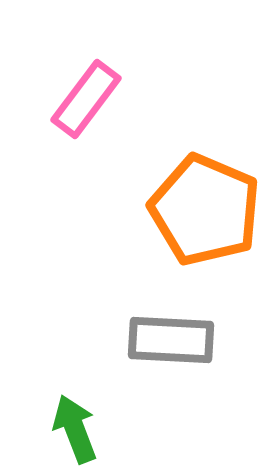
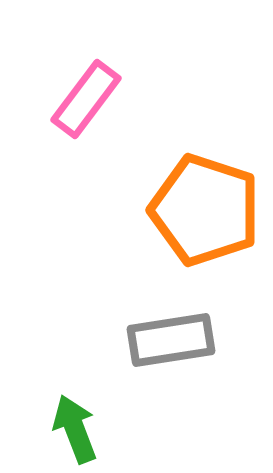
orange pentagon: rotated 5 degrees counterclockwise
gray rectangle: rotated 12 degrees counterclockwise
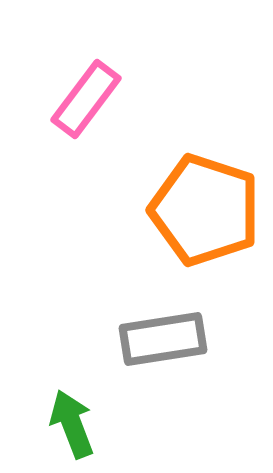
gray rectangle: moved 8 px left, 1 px up
green arrow: moved 3 px left, 5 px up
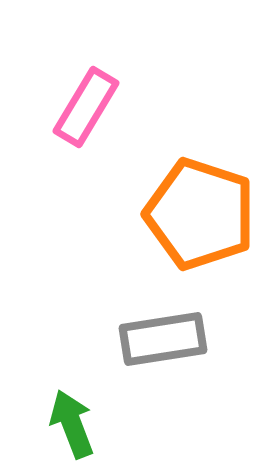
pink rectangle: moved 8 px down; rotated 6 degrees counterclockwise
orange pentagon: moved 5 px left, 4 px down
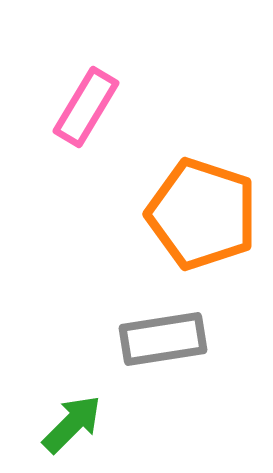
orange pentagon: moved 2 px right
green arrow: rotated 66 degrees clockwise
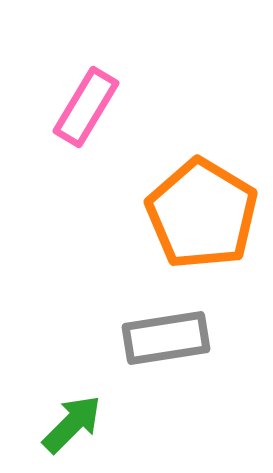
orange pentagon: rotated 13 degrees clockwise
gray rectangle: moved 3 px right, 1 px up
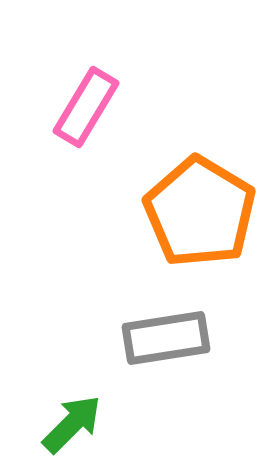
orange pentagon: moved 2 px left, 2 px up
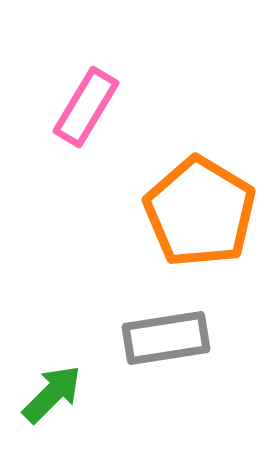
green arrow: moved 20 px left, 30 px up
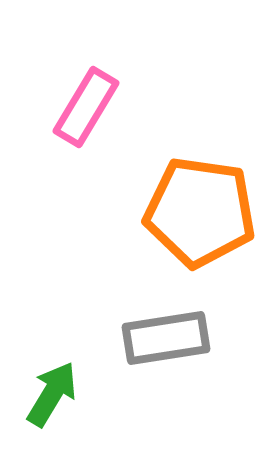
orange pentagon: rotated 23 degrees counterclockwise
green arrow: rotated 14 degrees counterclockwise
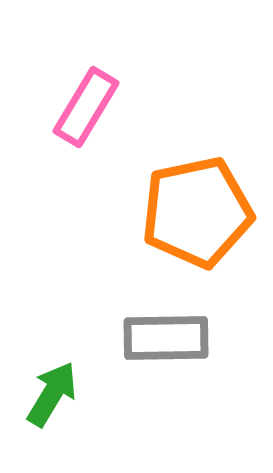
orange pentagon: moved 3 px left; rotated 20 degrees counterclockwise
gray rectangle: rotated 8 degrees clockwise
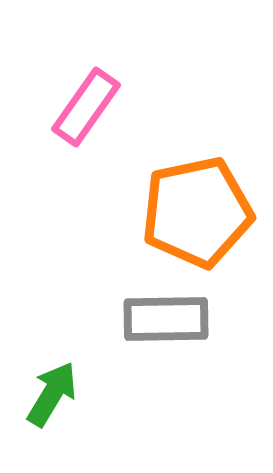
pink rectangle: rotated 4 degrees clockwise
gray rectangle: moved 19 px up
